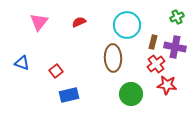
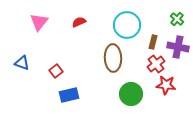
green cross: moved 2 px down; rotated 24 degrees counterclockwise
purple cross: moved 3 px right
red star: moved 1 px left
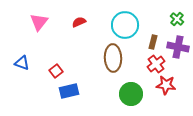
cyan circle: moved 2 px left
blue rectangle: moved 4 px up
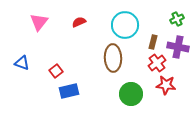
green cross: rotated 24 degrees clockwise
red cross: moved 1 px right, 1 px up
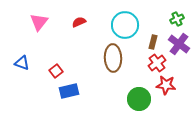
purple cross: moved 1 px right, 3 px up; rotated 25 degrees clockwise
green circle: moved 8 px right, 5 px down
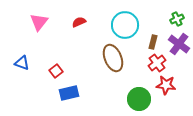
brown ellipse: rotated 20 degrees counterclockwise
blue rectangle: moved 2 px down
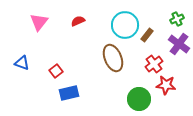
red semicircle: moved 1 px left, 1 px up
brown rectangle: moved 6 px left, 7 px up; rotated 24 degrees clockwise
red cross: moved 3 px left, 1 px down
